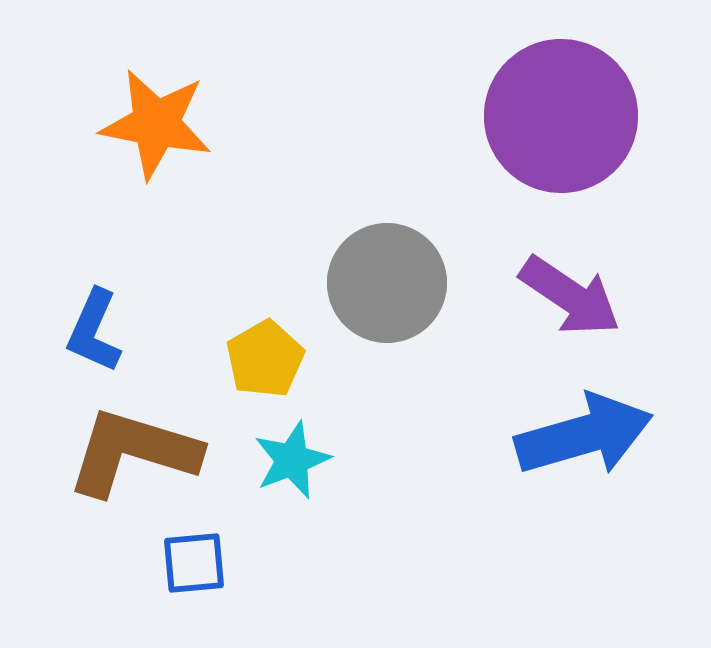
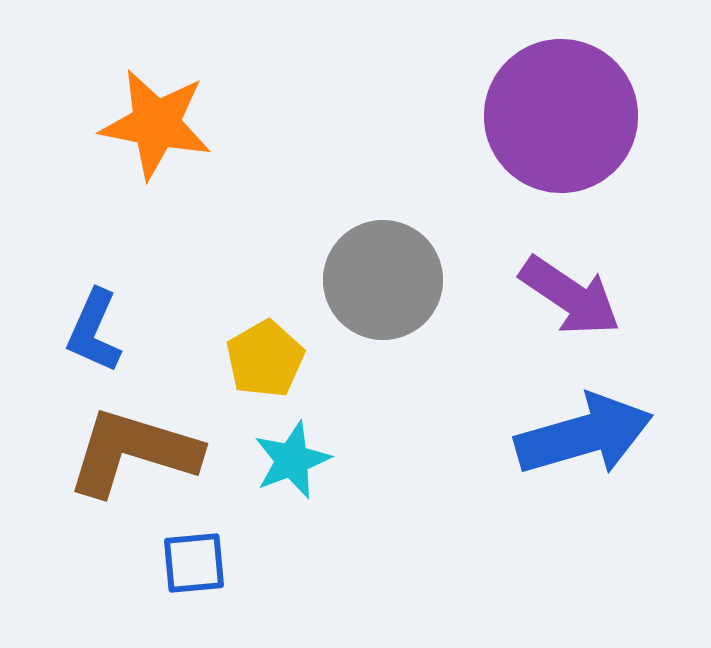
gray circle: moved 4 px left, 3 px up
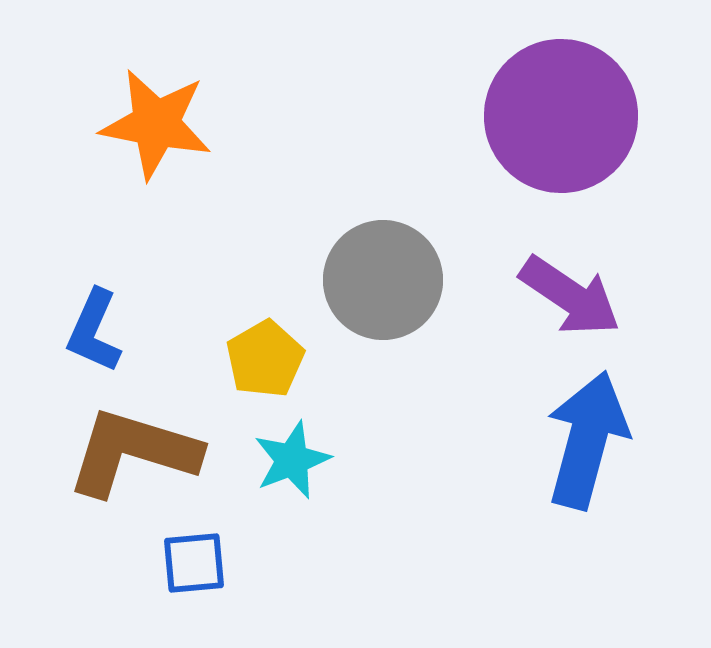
blue arrow: moved 3 px right, 5 px down; rotated 59 degrees counterclockwise
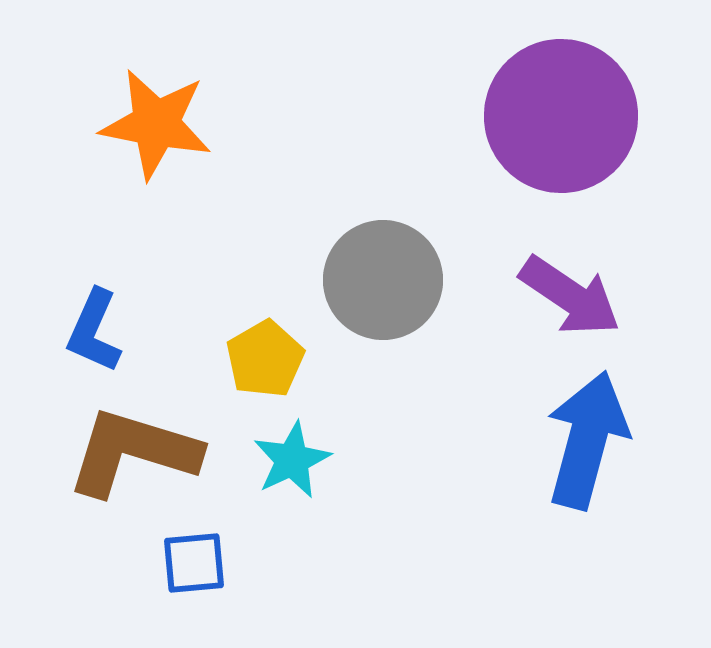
cyan star: rotated 4 degrees counterclockwise
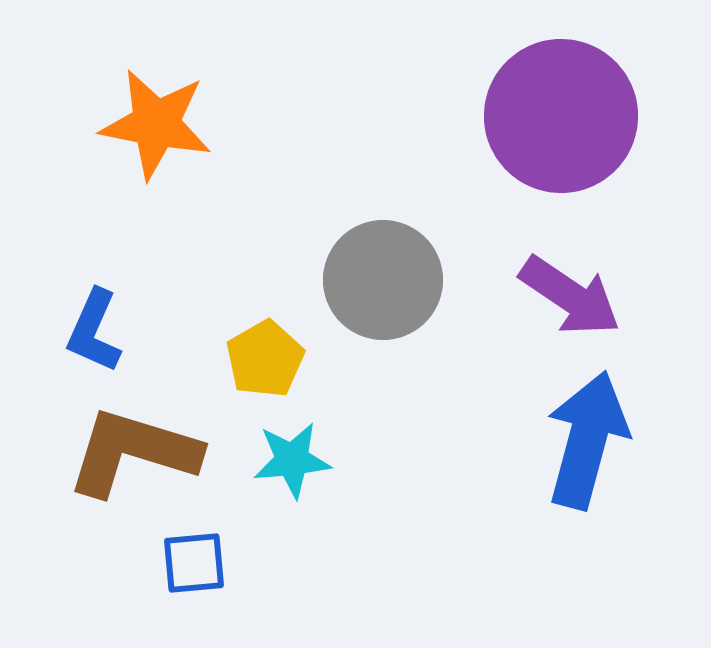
cyan star: rotated 20 degrees clockwise
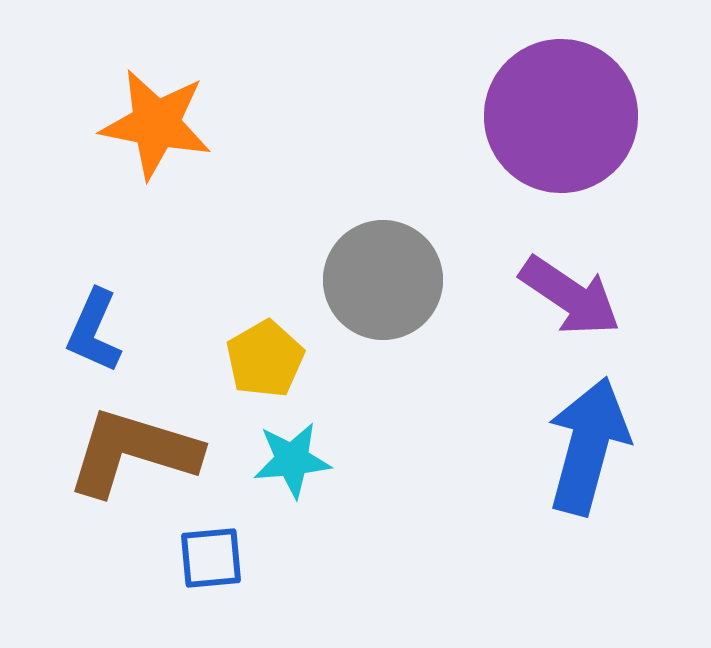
blue arrow: moved 1 px right, 6 px down
blue square: moved 17 px right, 5 px up
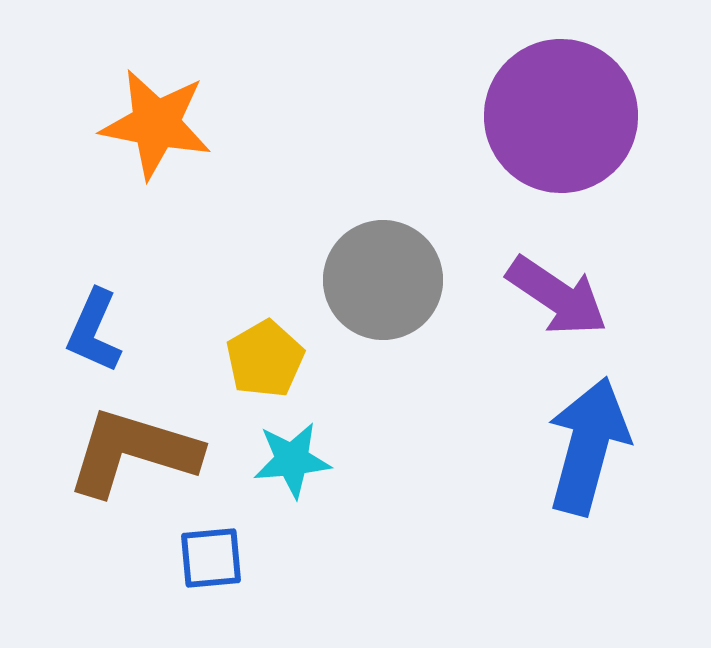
purple arrow: moved 13 px left
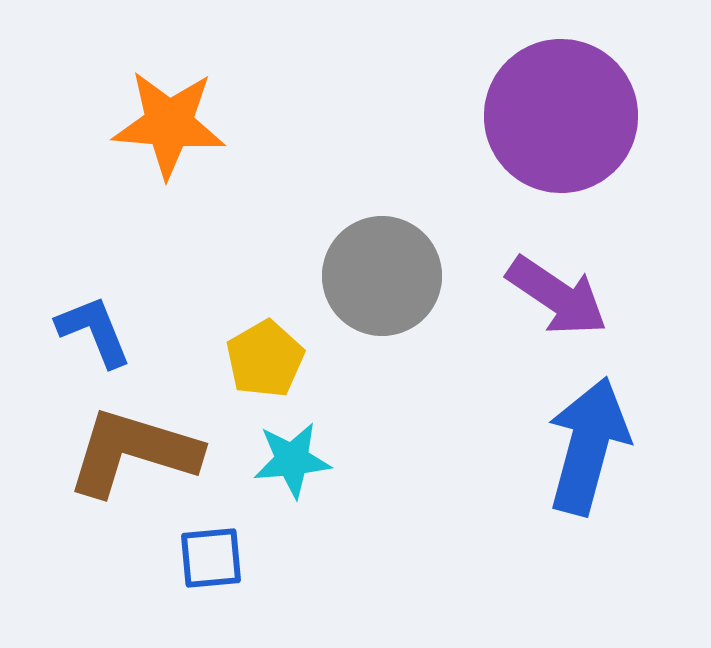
orange star: moved 13 px right; rotated 6 degrees counterclockwise
gray circle: moved 1 px left, 4 px up
blue L-shape: rotated 134 degrees clockwise
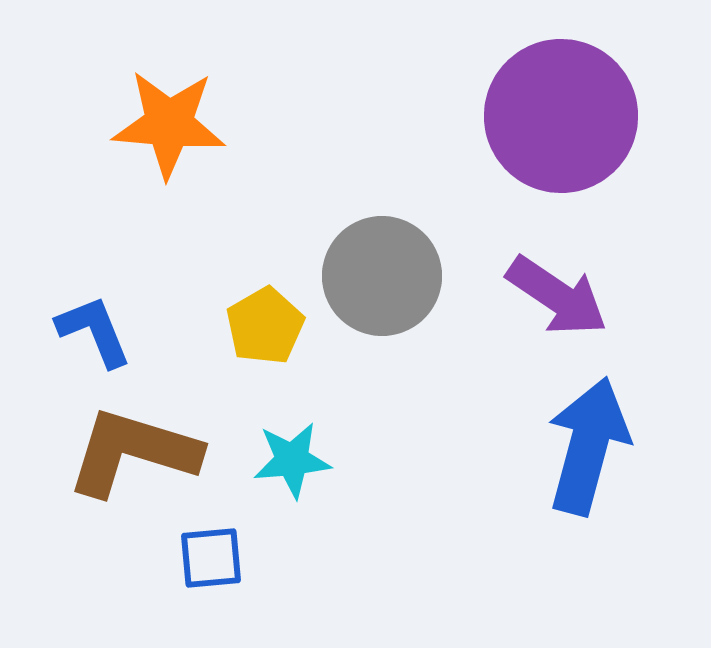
yellow pentagon: moved 33 px up
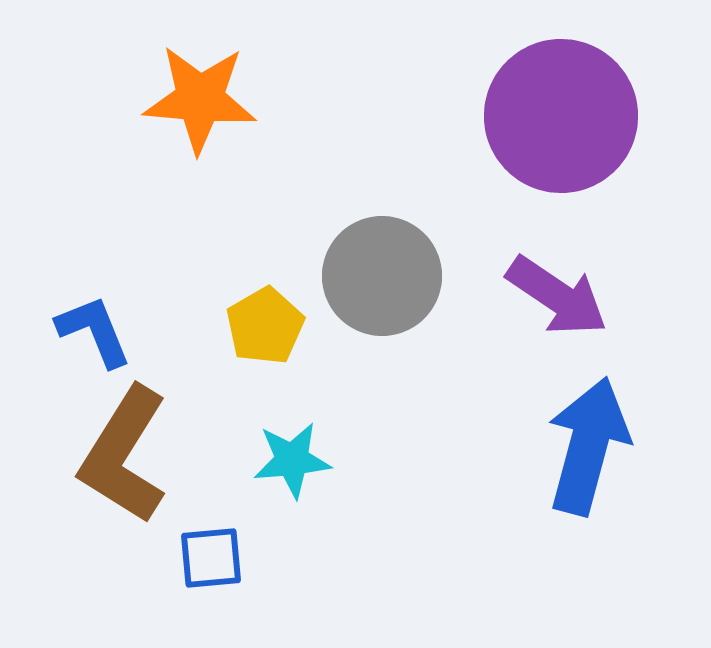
orange star: moved 31 px right, 25 px up
brown L-shape: moved 9 px left, 3 px down; rotated 75 degrees counterclockwise
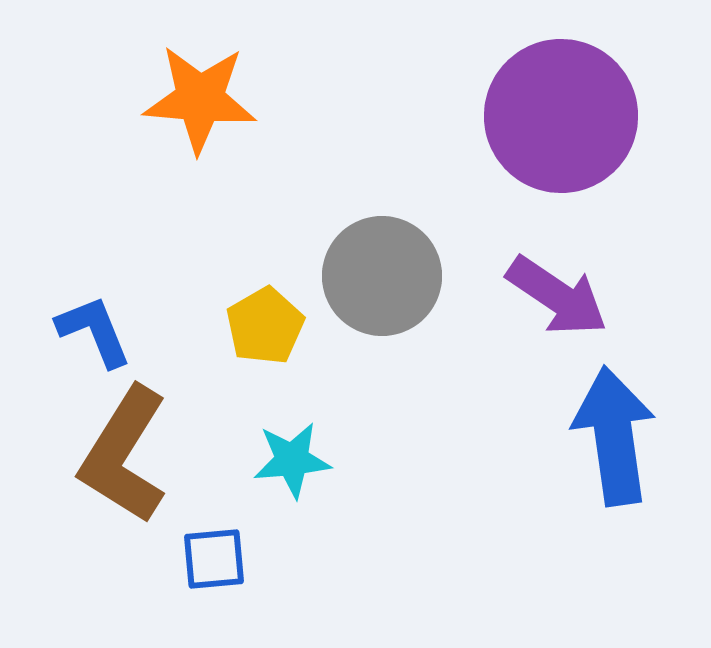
blue arrow: moved 26 px right, 10 px up; rotated 23 degrees counterclockwise
blue square: moved 3 px right, 1 px down
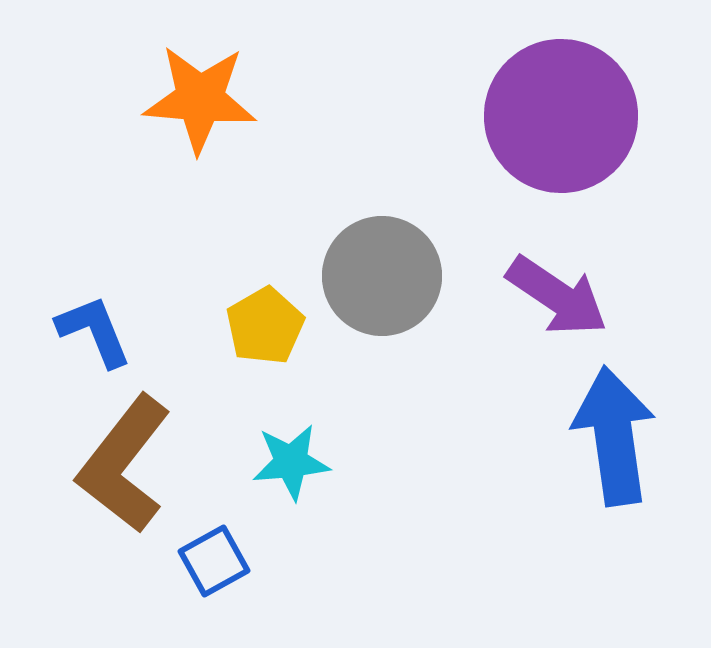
brown L-shape: moved 9 px down; rotated 6 degrees clockwise
cyan star: moved 1 px left, 2 px down
blue square: moved 2 px down; rotated 24 degrees counterclockwise
